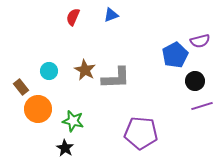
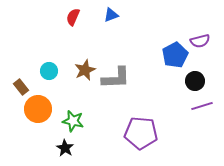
brown star: rotated 20 degrees clockwise
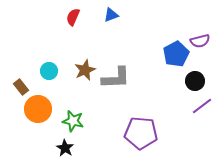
blue pentagon: moved 1 px right, 1 px up
purple line: rotated 20 degrees counterclockwise
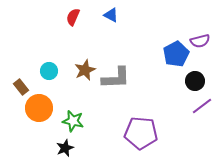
blue triangle: rotated 49 degrees clockwise
orange circle: moved 1 px right, 1 px up
black star: rotated 18 degrees clockwise
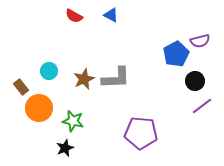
red semicircle: moved 1 px right, 1 px up; rotated 84 degrees counterclockwise
brown star: moved 1 px left, 9 px down
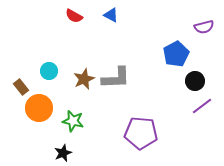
purple semicircle: moved 4 px right, 14 px up
black star: moved 2 px left, 5 px down
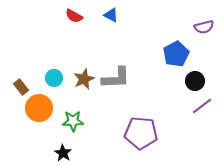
cyan circle: moved 5 px right, 7 px down
green star: rotated 15 degrees counterclockwise
black star: rotated 18 degrees counterclockwise
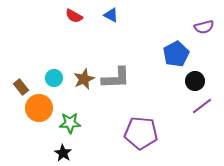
green star: moved 3 px left, 2 px down
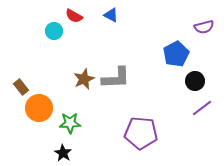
cyan circle: moved 47 px up
purple line: moved 2 px down
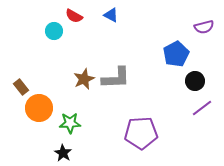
purple pentagon: rotated 8 degrees counterclockwise
